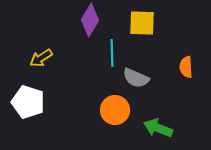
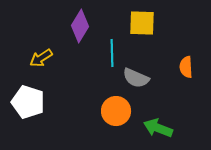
purple diamond: moved 10 px left, 6 px down
orange circle: moved 1 px right, 1 px down
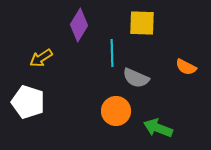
purple diamond: moved 1 px left, 1 px up
orange semicircle: rotated 60 degrees counterclockwise
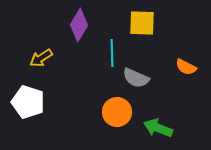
orange circle: moved 1 px right, 1 px down
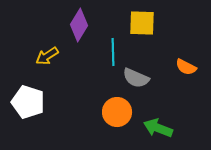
cyan line: moved 1 px right, 1 px up
yellow arrow: moved 6 px right, 2 px up
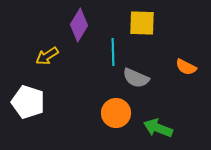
orange circle: moved 1 px left, 1 px down
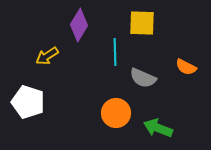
cyan line: moved 2 px right
gray semicircle: moved 7 px right
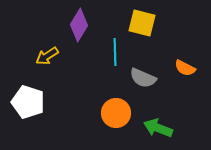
yellow square: rotated 12 degrees clockwise
orange semicircle: moved 1 px left, 1 px down
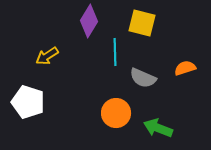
purple diamond: moved 10 px right, 4 px up
orange semicircle: rotated 135 degrees clockwise
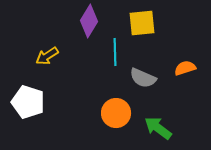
yellow square: rotated 20 degrees counterclockwise
green arrow: rotated 16 degrees clockwise
